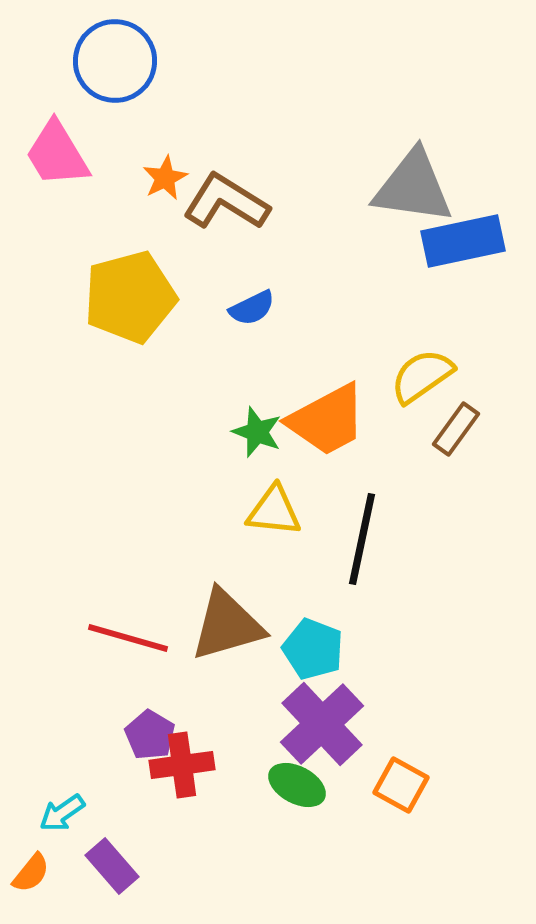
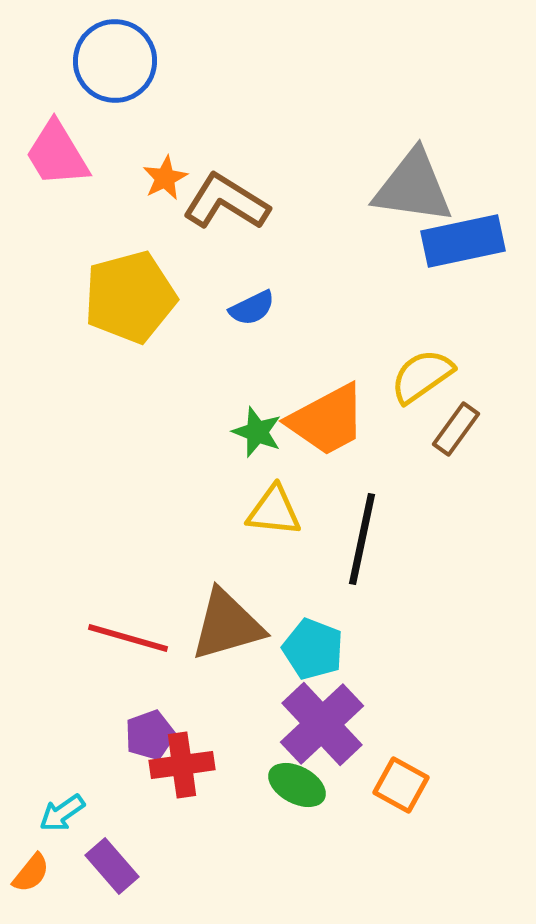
purple pentagon: rotated 21 degrees clockwise
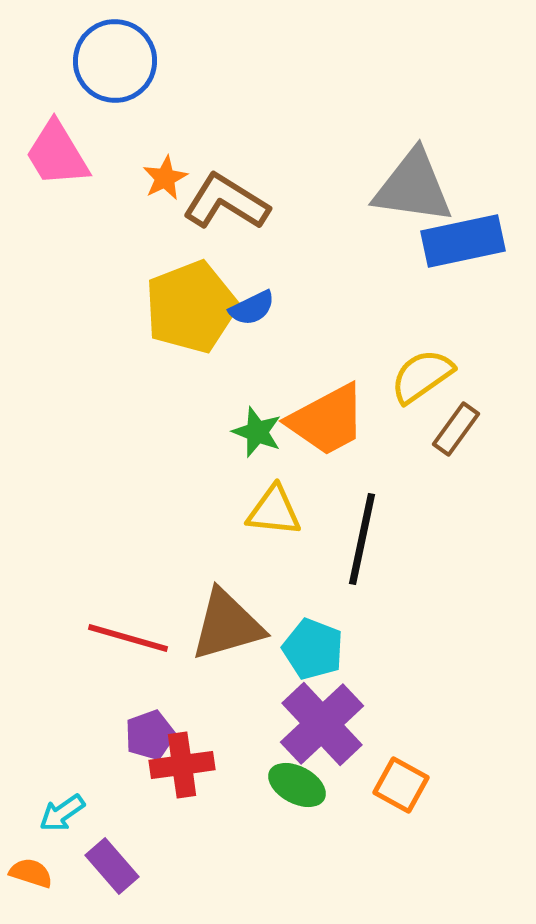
yellow pentagon: moved 61 px right, 10 px down; rotated 6 degrees counterclockwise
orange semicircle: rotated 111 degrees counterclockwise
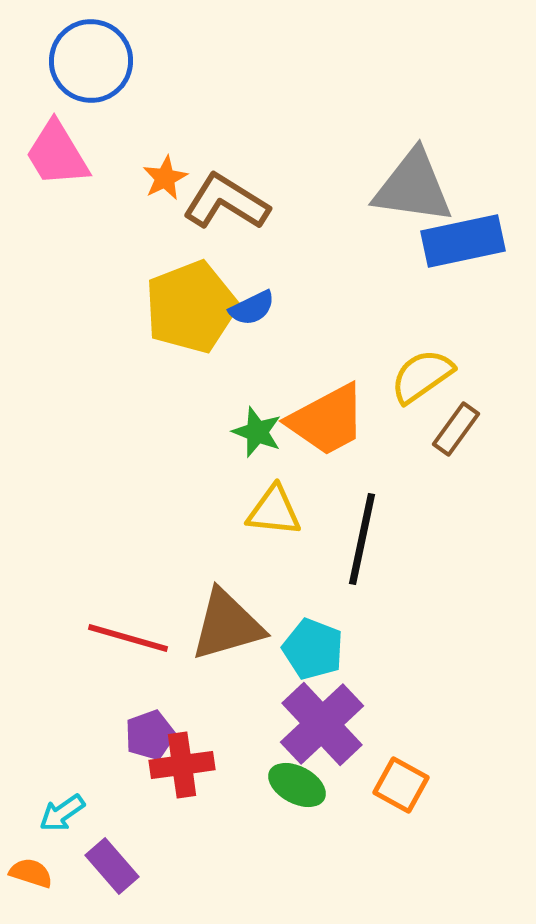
blue circle: moved 24 px left
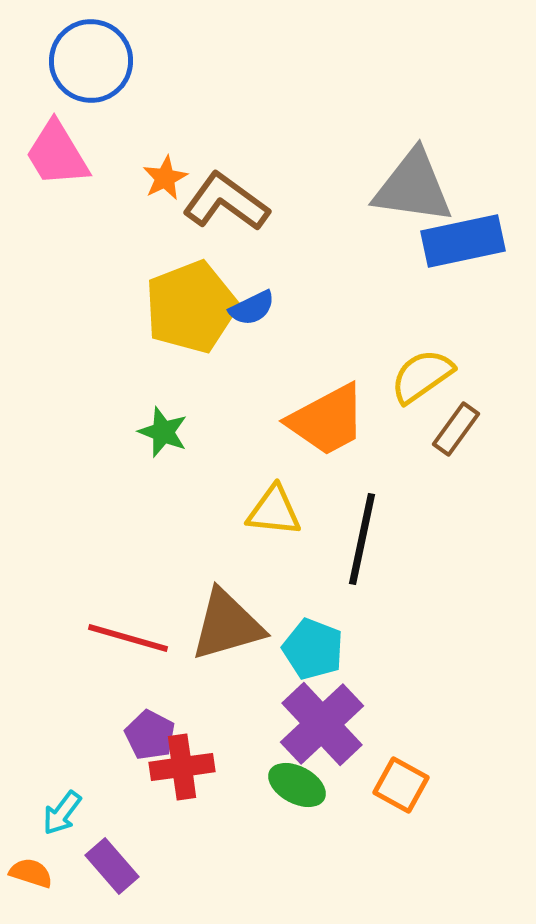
brown L-shape: rotated 4 degrees clockwise
green star: moved 94 px left
purple pentagon: rotated 24 degrees counterclockwise
red cross: moved 2 px down
cyan arrow: rotated 18 degrees counterclockwise
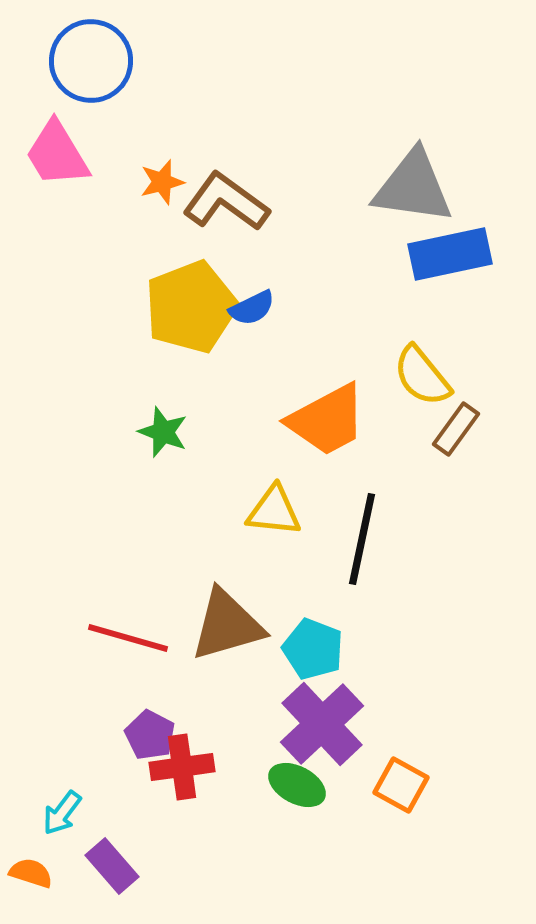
orange star: moved 3 px left, 4 px down; rotated 12 degrees clockwise
blue rectangle: moved 13 px left, 13 px down
yellow semicircle: rotated 94 degrees counterclockwise
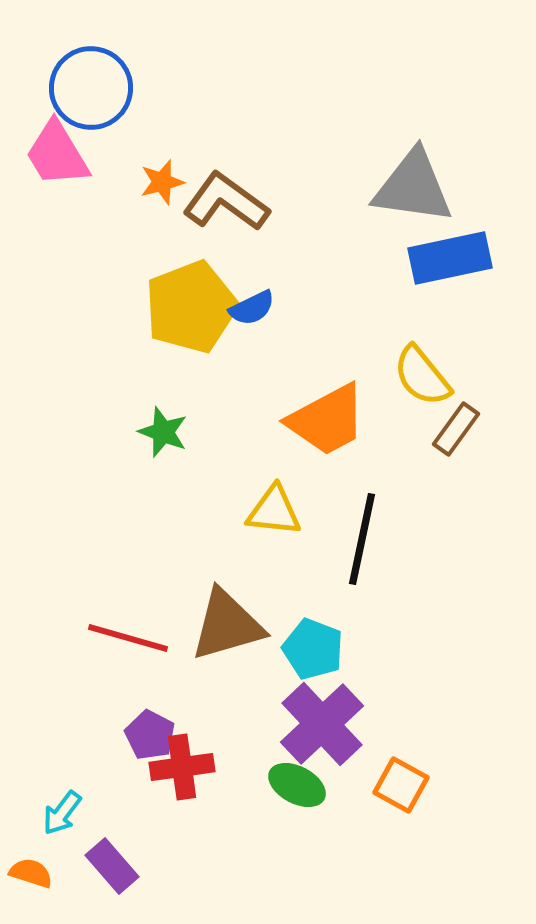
blue circle: moved 27 px down
blue rectangle: moved 4 px down
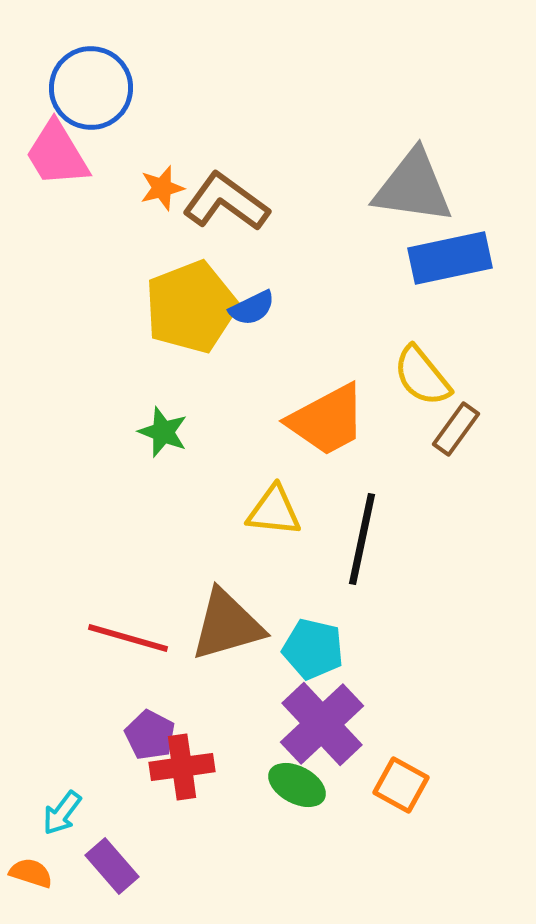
orange star: moved 6 px down
cyan pentagon: rotated 8 degrees counterclockwise
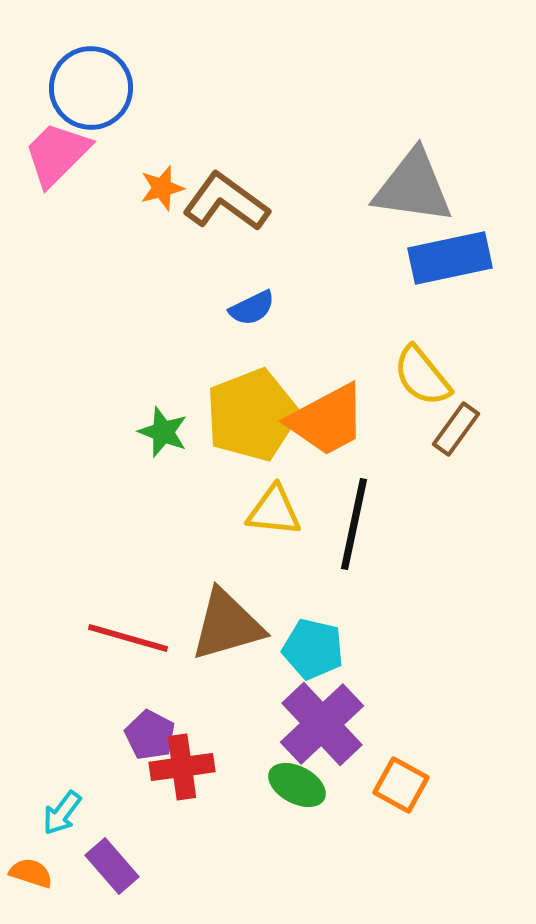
pink trapezoid: rotated 76 degrees clockwise
yellow pentagon: moved 61 px right, 108 px down
black line: moved 8 px left, 15 px up
